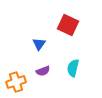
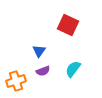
blue triangle: moved 7 px down
cyan semicircle: moved 1 px down; rotated 24 degrees clockwise
orange cross: moved 1 px up
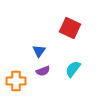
red square: moved 2 px right, 3 px down
orange cross: rotated 18 degrees clockwise
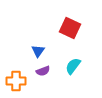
blue triangle: moved 1 px left
cyan semicircle: moved 3 px up
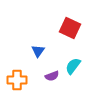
purple semicircle: moved 9 px right, 5 px down
orange cross: moved 1 px right, 1 px up
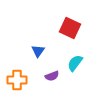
cyan semicircle: moved 2 px right, 3 px up
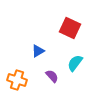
blue triangle: rotated 24 degrees clockwise
purple semicircle: rotated 112 degrees counterclockwise
orange cross: rotated 18 degrees clockwise
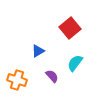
red square: rotated 25 degrees clockwise
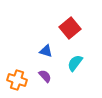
blue triangle: moved 8 px right; rotated 48 degrees clockwise
purple semicircle: moved 7 px left
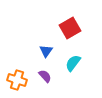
red square: rotated 10 degrees clockwise
blue triangle: rotated 48 degrees clockwise
cyan semicircle: moved 2 px left
